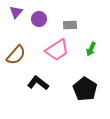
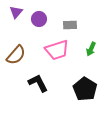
pink trapezoid: rotated 15 degrees clockwise
black L-shape: rotated 25 degrees clockwise
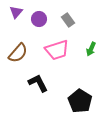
gray rectangle: moved 2 px left, 5 px up; rotated 56 degrees clockwise
brown semicircle: moved 2 px right, 2 px up
black pentagon: moved 5 px left, 12 px down
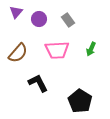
pink trapezoid: rotated 15 degrees clockwise
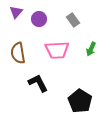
gray rectangle: moved 5 px right
brown semicircle: rotated 130 degrees clockwise
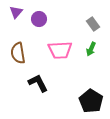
gray rectangle: moved 20 px right, 4 px down
pink trapezoid: moved 3 px right
black pentagon: moved 11 px right
